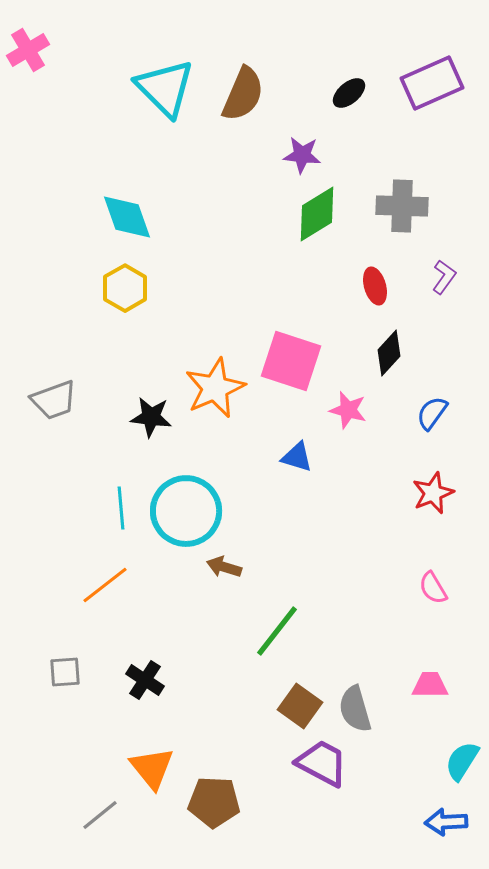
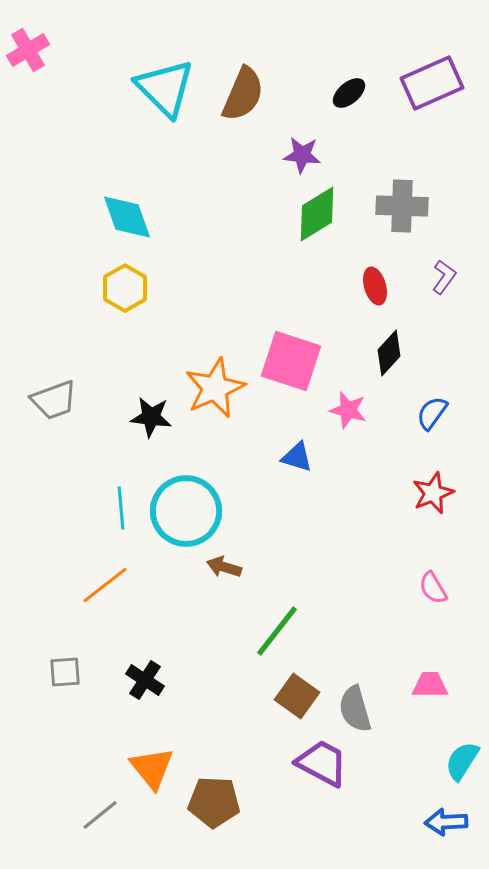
brown square: moved 3 px left, 10 px up
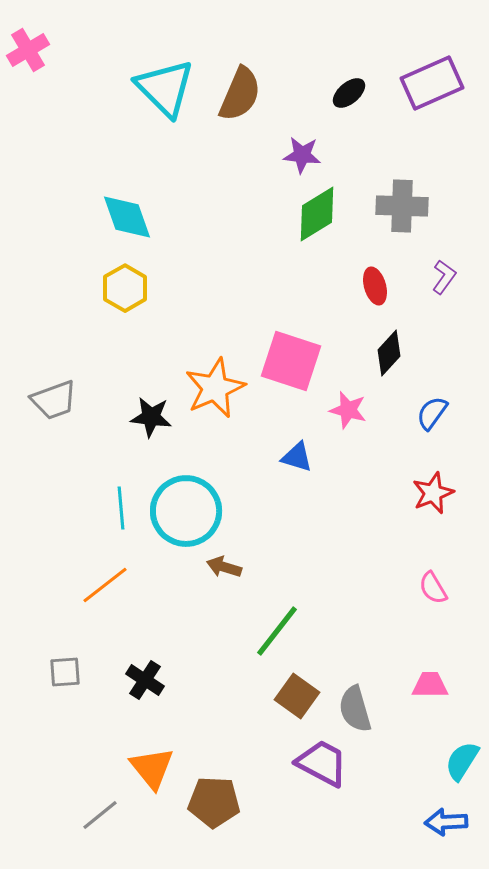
brown semicircle: moved 3 px left
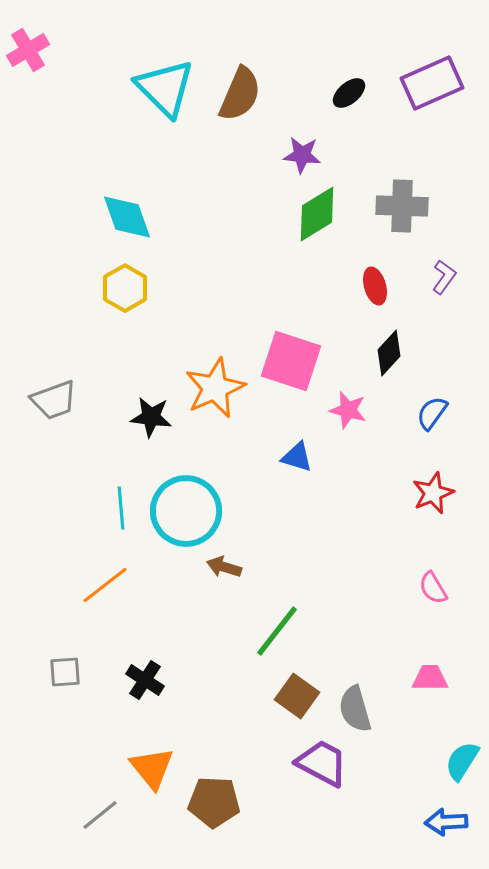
pink trapezoid: moved 7 px up
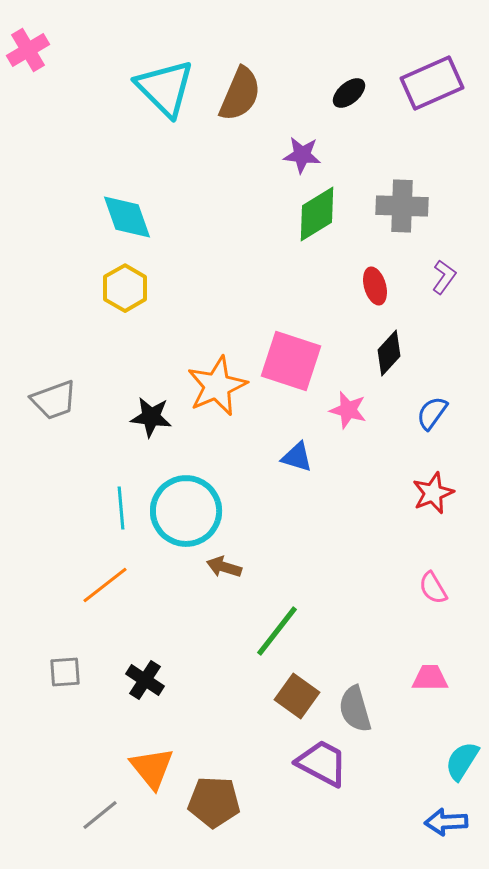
orange star: moved 2 px right, 2 px up
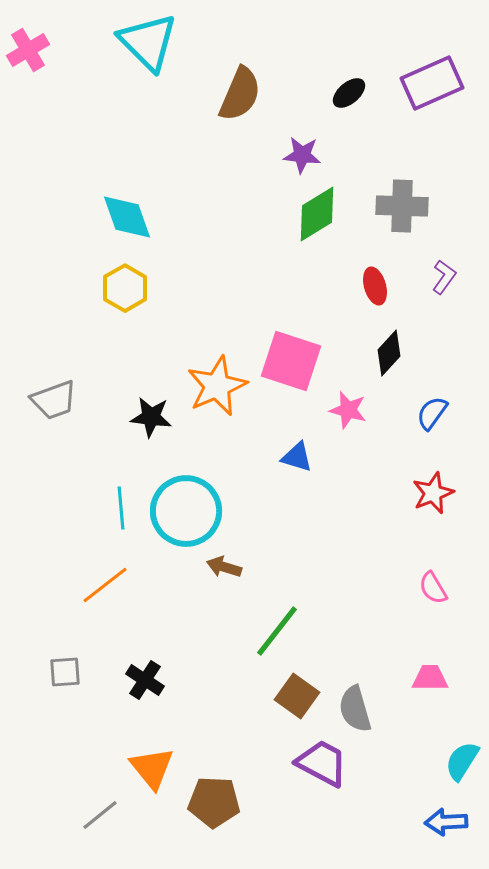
cyan triangle: moved 17 px left, 46 px up
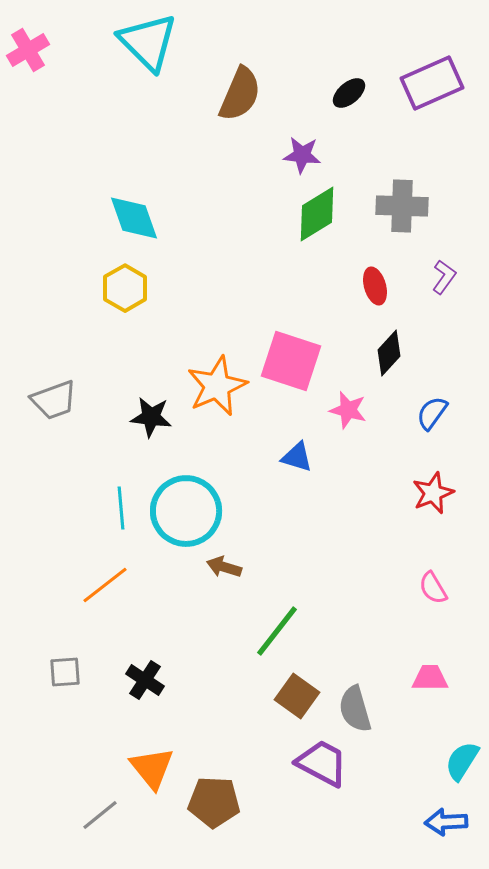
cyan diamond: moved 7 px right, 1 px down
